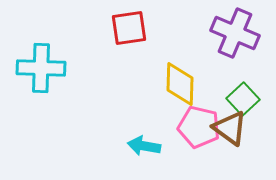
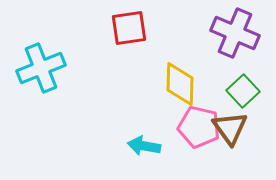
cyan cross: rotated 24 degrees counterclockwise
green square: moved 8 px up
brown triangle: rotated 18 degrees clockwise
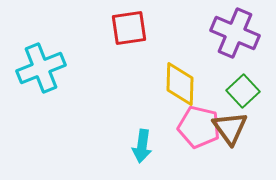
cyan arrow: moved 2 px left; rotated 92 degrees counterclockwise
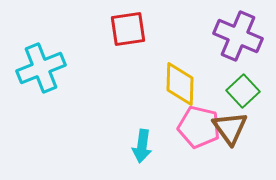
red square: moved 1 px left, 1 px down
purple cross: moved 3 px right, 3 px down
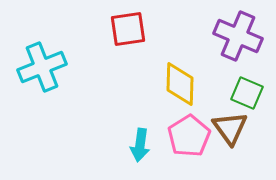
cyan cross: moved 1 px right, 1 px up
green square: moved 4 px right, 2 px down; rotated 24 degrees counterclockwise
pink pentagon: moved 10 px left, 9 px down; rotated 27 degrees clockwise
cyan arrow: moved 2 px left, 1 px up
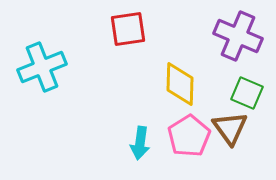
cyan arrow: moved 2 px up
